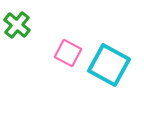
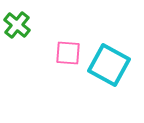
pink square: rotated 24 degrees counterclockwise
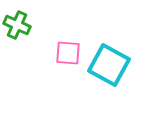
green cross: rotated 16 degrees counterclockwise
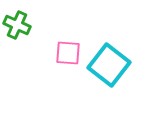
cyan square: rotated 9 degrees clockwise
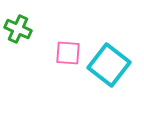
green cross: moved 1 px right, 4 px down
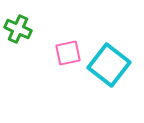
pink square: rotated 16 degrees counterclockwise
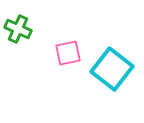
cyan square: moved 3 px right, 4 px down
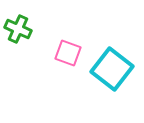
pink square: rotated 32 degrees clockwise
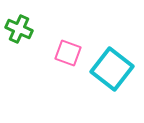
green cross: moved 1 px right
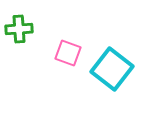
green cross: rotated 28 degrees counterclockwise
